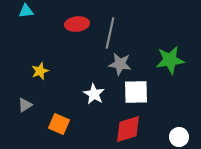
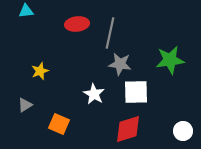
white circle: moved 4 px right, 6 px up
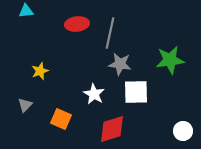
gray triangle: rotated 14 degrees counterclockwise
orange square: moved 2 px right, 5 px up
red diamond: moved 16 px left
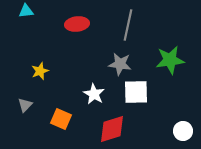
gray line: moved 18 px right, 8 px up
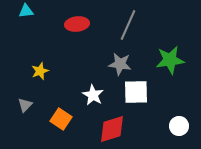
gray line: rotated 12 degrees clockwise
white star: moved 1 px left, 1 px down
orange square: rotated 10 degrees clockwise
white circle: moved 4 px left, 5 px up
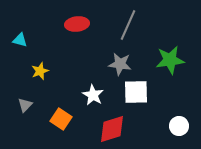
cyan triangle: moved 6 px left, 29 px down; rotated 21 degrees clockwise
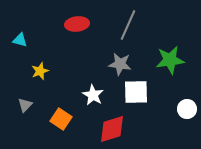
white circle: moved 8 px right, 17 px up
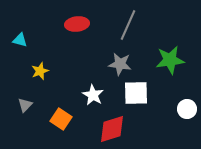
white square: moved 1 px down
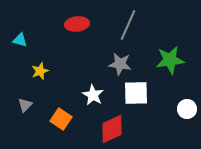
red diamond: rotated 8 degrees counterclockwise
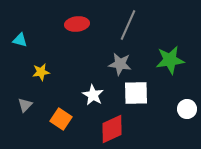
yellow star: moved 1 px right, 1 px down; rotated 12 degrees clockwise
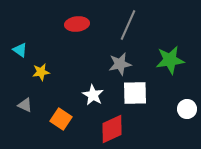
cyan triangle: moved 10 px down; rotated 21 degrees clockwise
gray star: rotated 20 degrees counterclockwise
white square: moved 1 px left
gray triangle: rotated 49 degrees counterclockwise
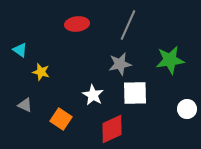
yellow star: rotated 24 degrees clockwise
